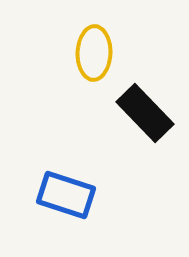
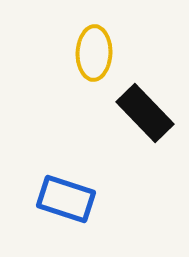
blue rectangle: moved 4 px down
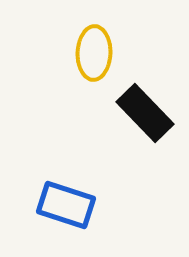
blue rectangle: moved 6 px down
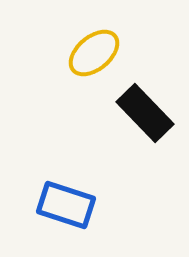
yellow ellipse: rotated 48 degrees clockwise
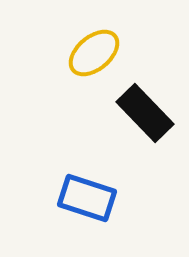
blue rectangle: moved 21 px right, 7 px up
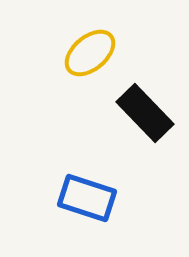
yellow ellipse: moved 4 px left
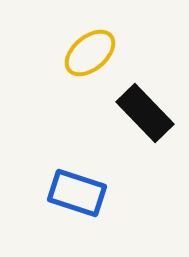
blue rectangle: moved 10 px left, 5 px up
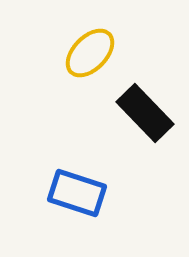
yellow ellipse: rotated 6 degrees counterclockwise
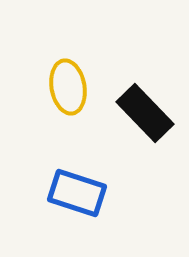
yellow ellipse: moved 22 px left, 34 px down; rotated 54 degrees counterclockwise
